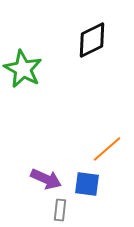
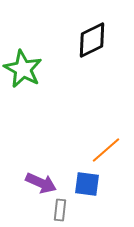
orange line: moved 1 px left, 1 px down
purple arrow: moved 5 px left, 4 px down
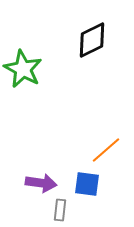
purple arrow: rotated 16 degrees counterclockwise
